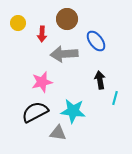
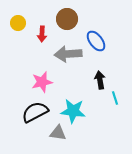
gray arrow: moved 4 px right
cyan line: rotated 32 degrees counterclockwise
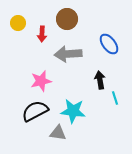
blue ellipse: moved 13 px right, 3 px down
pink star: moved 1 px left, 1 px up
black semicircle: moved 1 px up
